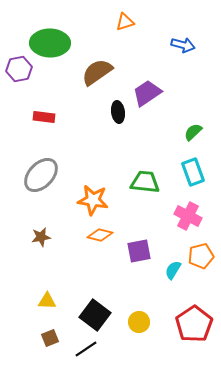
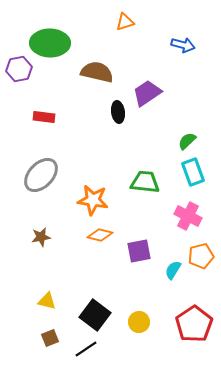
brown semicircle: rotated 48 degrees clockwise
green semicircle: moved 6 px left, 9 px down
yellow triangle: rotated 12 degrees clockwise
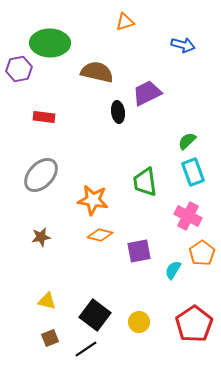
purple trapezoid: rotated 8 degrees clockwise
green trapezoid: rotated 104 degrees counterclockwise
orange pentagon: moved 1 px right, 3 px up; rotated 20 degrees counterclockwise
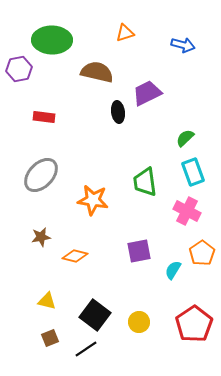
orange triangle: moved 11 px down
green ellipse: moved 2 px right, 3 px up
green semicircle: moved 2 px left, 3 px up
pink cross: moved 1 px left, 5 px up
orange diamond: moved 25 px left, 21 px down
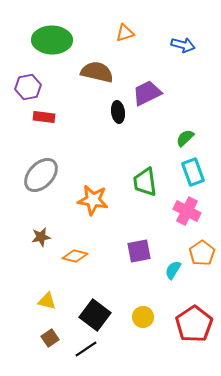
purple hexagon: moved 9 px right, 18 px down
yellow circle: moved 4 px right, 5 px up
brown square: rotated 12 degrees counterclockwise
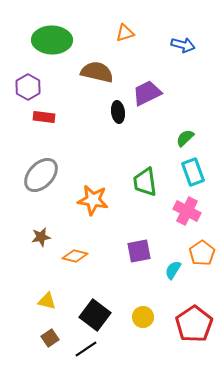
purple hexagon: rotated 20 degrees counterclockwise
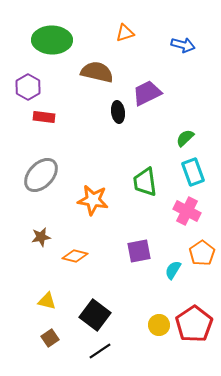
yellow circle: moved 16 px right, 8 px down
black line: moved 14 px right, 2 px down
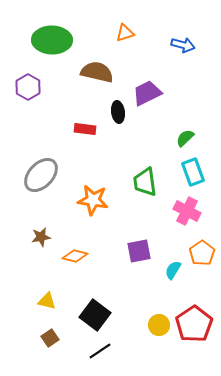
red rectangle: moved 41 px right, 12 px down
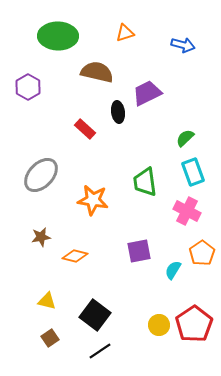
green ellipse: moved 6 px right, 4 px up
red rectangle: rotated 35 degrees clockwise
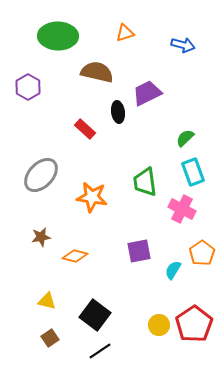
orange star: moved 1 px left, 3 px up
pink cross: moved 5 px left, 2 px up
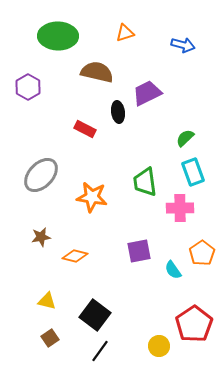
red rectangle: rotated 15 degrees counterclockwise
pink cross: moved 2 px left, 1 px up; rotated 28 degrees counterclockwise
cyan semicircle: rotated 66 degrees counterclockwise
yellow circle: moved 21 px down
black line: rotated 20 degrees counterclockwise
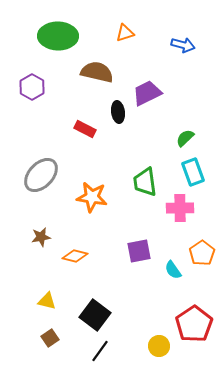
purple hexagon: moved 4 px right
